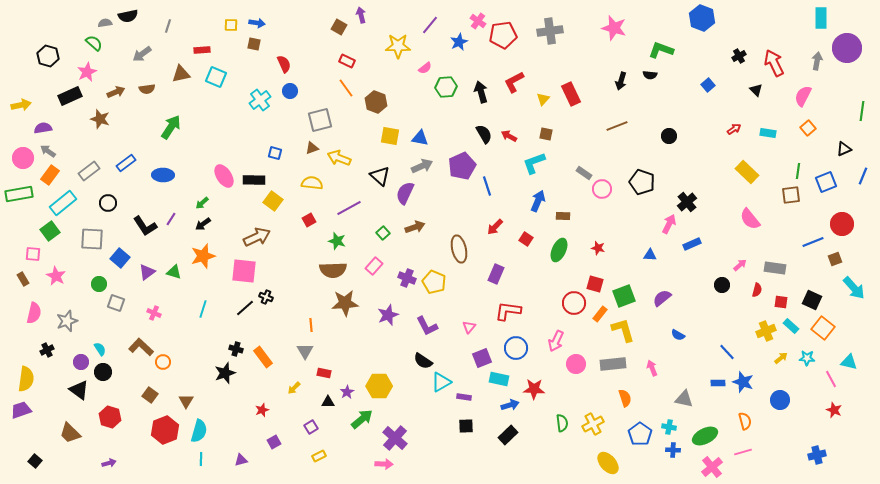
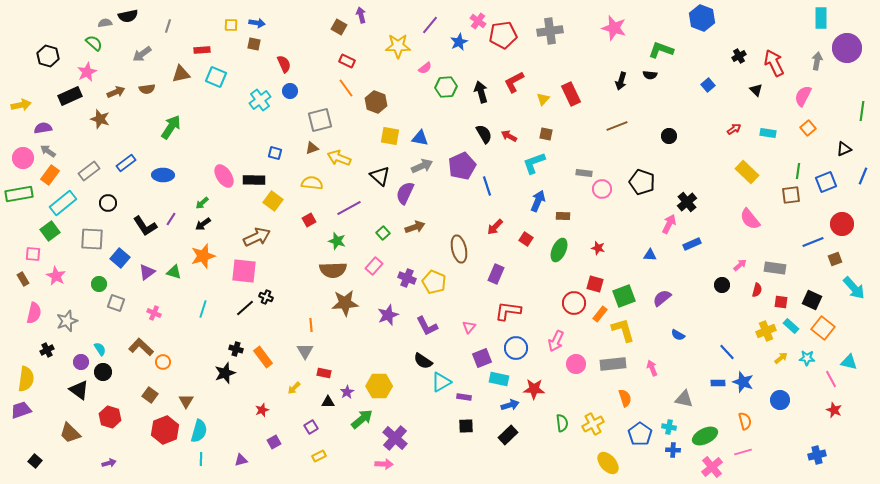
gray rectangle at (584, 173): rotated 28 degrees counterclockwise
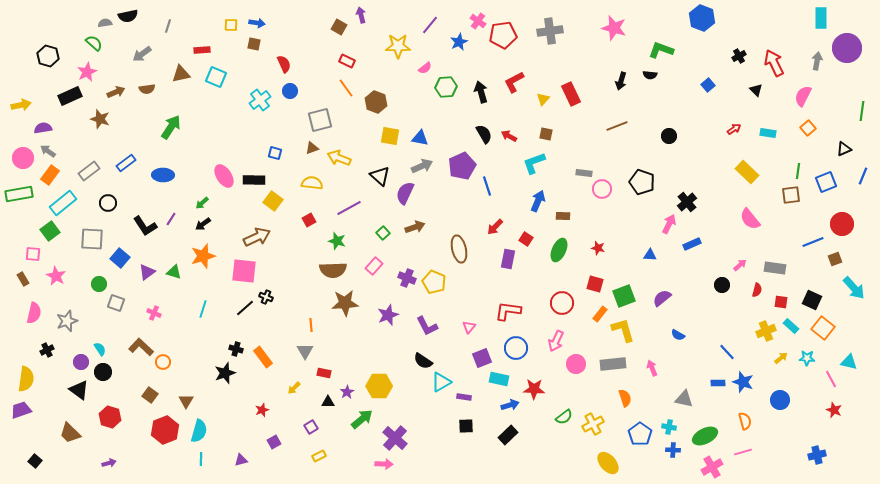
purple rectangle at (496, 274): moved 12 px right, 15 px up; rotated 12 degrees counterclockwise
red circle at (574, 303): moved 12 px left
green semicircle at (562, 423): moved 2 px right, 6 px up; rotated 60 degrees clockwise
pink cross at (712, 467): rotated 10 degrees clockwise
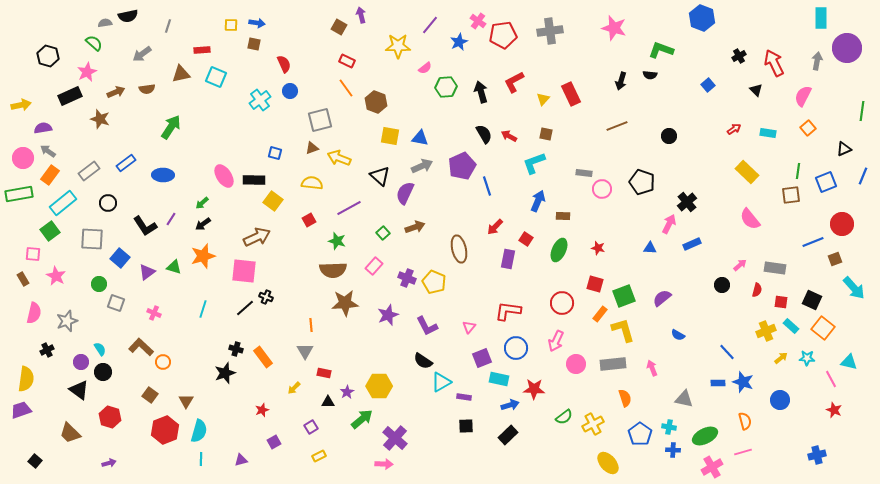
blue triangle at (650, 255): moved 7 px up
green triangle at (174, 272): moved 5 px up
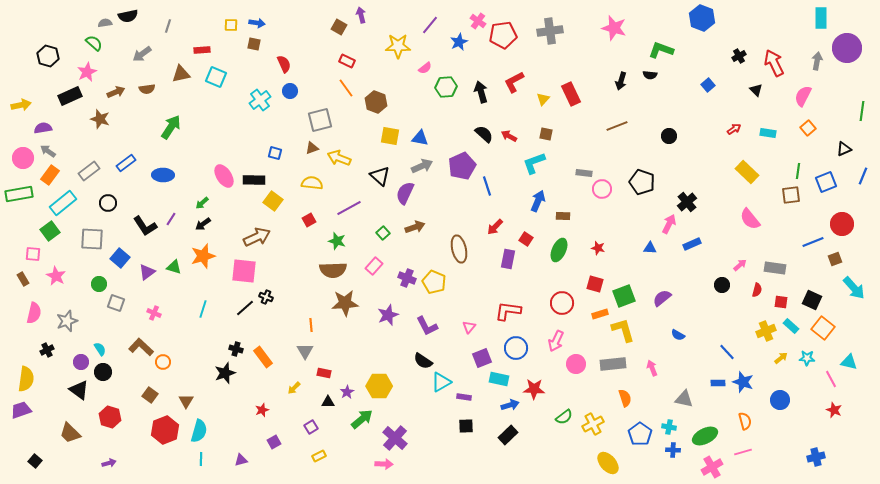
black semicircle at (484, 134): rotated 18 degrees counterclockwise
orange rectangle at (600, 314): rotated 35 degrees clockwise
blue cross at (817, 455): moved 1 px left, 2 px down
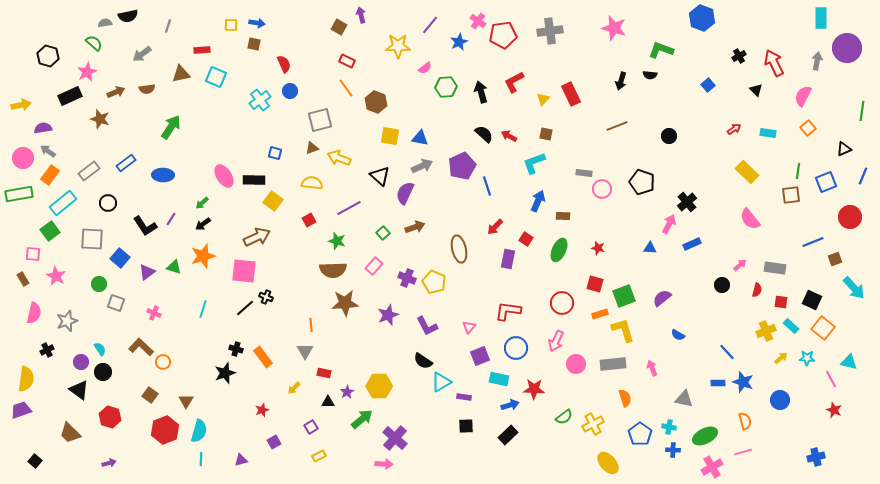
red circle at (842, 224): moved 8 px right, 7 px up
purple square at (482, 358): moved 2 px left, 2 px up
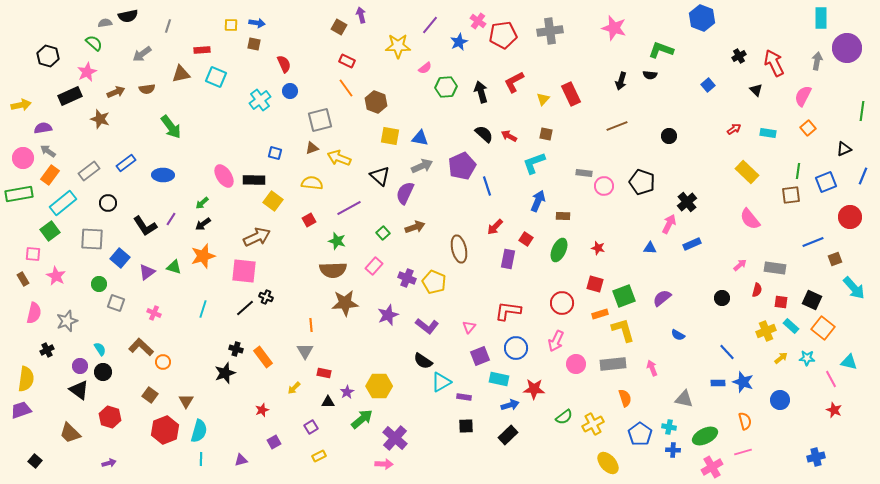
green arrow at (171, 127): rotated 110 degrees clockwise
pink circle at (602, 189): moved 2 px right, 3 px up
black circle at (722, 285): moved 13 px down
purple L-shape at (427, 326): rotated 25 degrees counterclockwise
purple circle at (81, 362): moved 1 px left, 4 px down
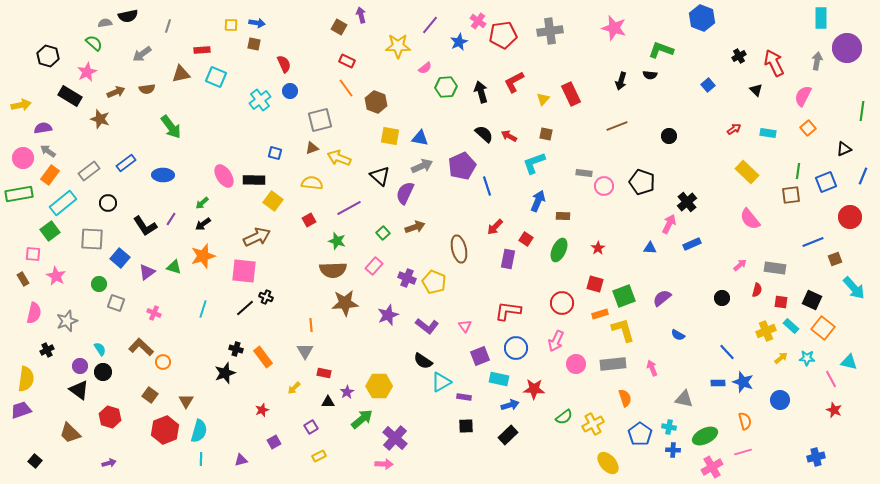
black rectangle at (70, 96): rotated 55 degrees clockwise
red star at (598, 248): rotated 24 degrees clockwise
pink triangle at (469, 327): moved 4 px left, 1 px up; rotated 16 degrees counterclockwise
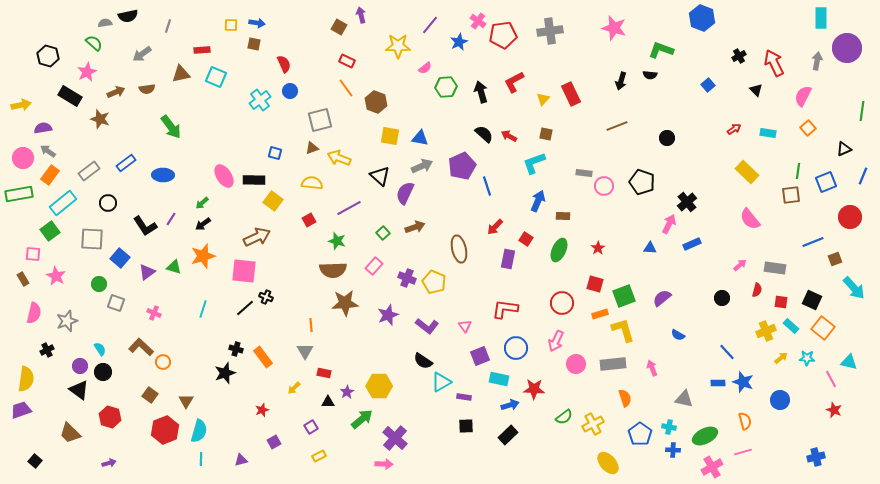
black circle at (669, 136): moved 2 px left, 2 px down
red L-shape at (508, 311): moved 3 px left, 2 px up
